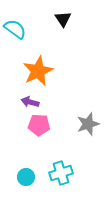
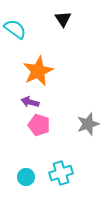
pink pentagon: rotated 15 degrees clockwise
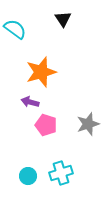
orange star: moved 3 px right, 1 px down; rotated 8 degrees clockwise
pink pentagon: moved 7 px right
cyan circle: moved 2 px right, 1 px up
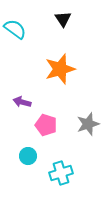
orange star: moved 19 px right, 3 px up
purple arrow: moved 8 px left
cyan circle: moved 20 px up
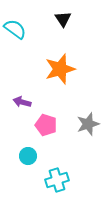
cyan cross: moved 4 px left, 7 px down
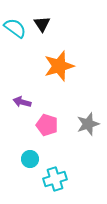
black triangle: moved 21 px left, 5 px down
cyan semicircle: moved 1 px up
orange star: moved 1 px left, 3 px up
pink pentagon: moved 1 px right
cyan circle: moved 2 px right, 3 px down
cyan cross: moved 2 px left, 1 px up
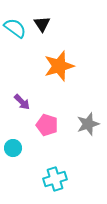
purple arrow: rotated 150 degrees counterclockwise
cyan circle: moved 17 px left, 11 px up
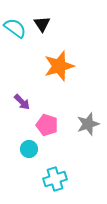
cyan circle: moved 16 px right, 1 px down
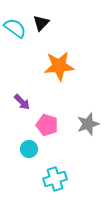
black triangle: moved 1 px left, 1 px up; rotated 18 degrees clockwise
orange star: rotated 12 degrees clockwise
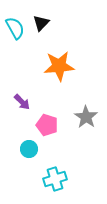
cyan semicircle: rotated 25 degrees clockwise
gray star: moved 2 px left, 7 px up; rotated 20 degrees counterclockwise
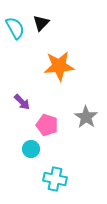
cyan circle: moved 2 px right
cyan cross: rotated 30 degrees clockwise
